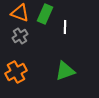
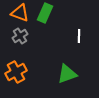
green rectangle: moved 1 px up
white line: moved 14 px right, 9 px down
green triangle: moved 2 px right, 3 px down
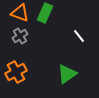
white line: rotated 40 degrees counterclockwise
green triangle: rotated 15 degrees counterclockwise
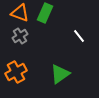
green triangle: moved 7 px left
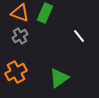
green triangle: moved 1 px left, 4 px down
